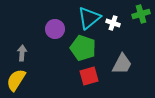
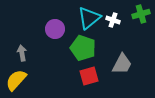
white cross: moved 3 px up
gray arrow: rotated 14 degrees counterclockwise
yellow semicircle: rotated 10 degrees clockwise
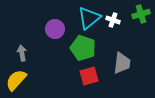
gray trapezoid: moved 1 px up; rotated 20 degrees counterclockwise
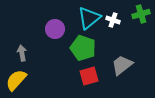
gray trapezoid: moved 2 px down; rotated 135 degrees counterclockwise
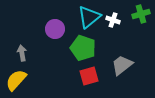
cyan triangle: moved 1 px up
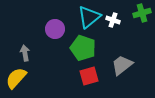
green cross: moved 1 px right, 1 px up
gray arrow: moved 3 px right
yellow semicircle: moved 2 px up
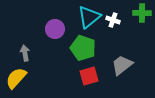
green cross: rotated 18 degrees clockwise
